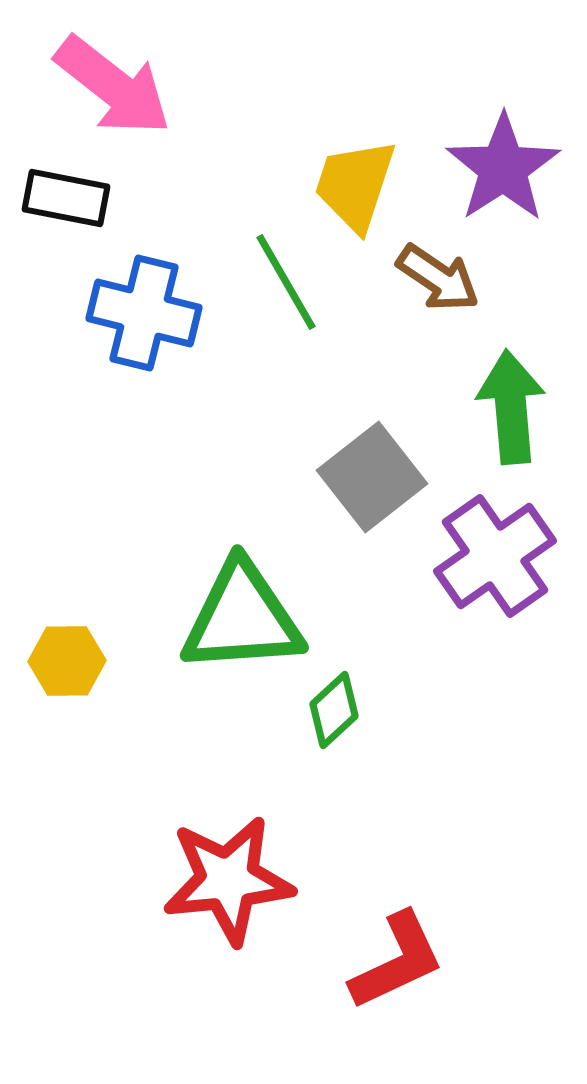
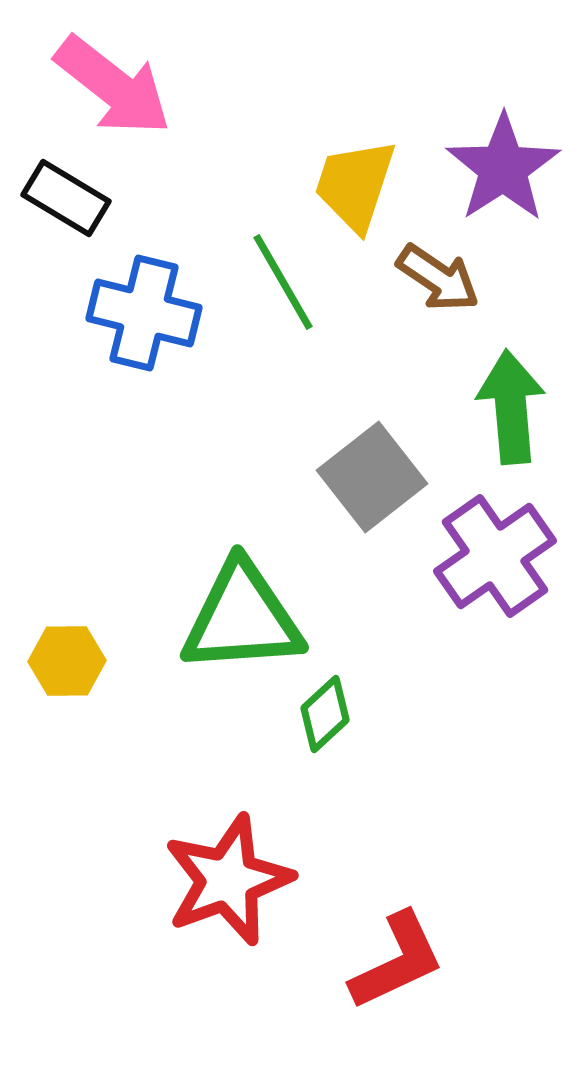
black rectangle: rotated 20 degrees clockwise
green line: moved 3 px left
green diamond: moved 9 px left, 4 px down
red star: rotated 14 degrees counterclockwise
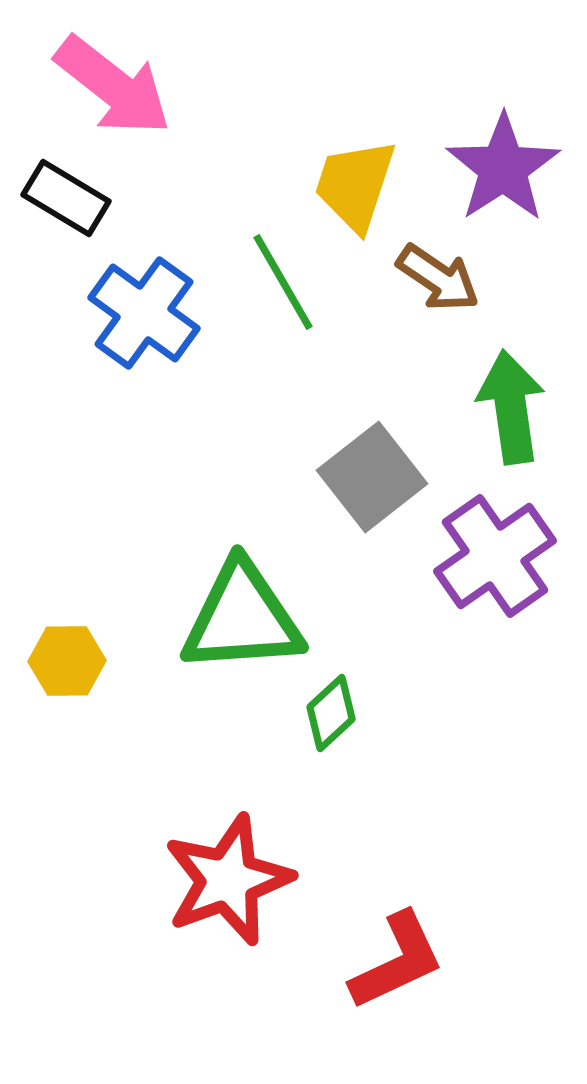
blue cross: rotated 22 degrees clockwise
green arrow: rotated 3 degrees counterclockwise
green diamond: moved 6 px right, 1 px up
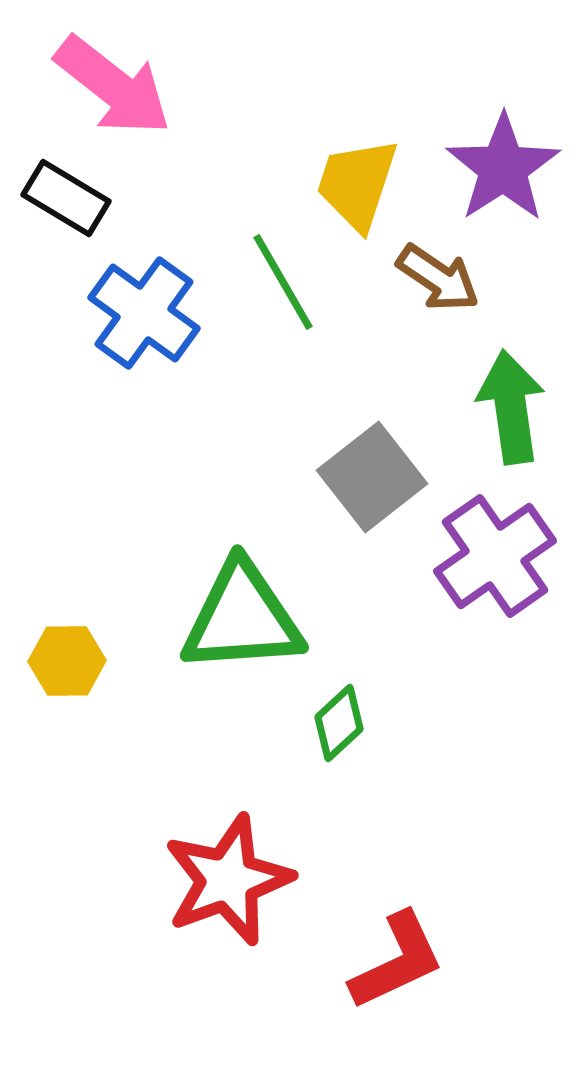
yellow trapezoid: moved 2 px right, 1 px up
green diamond: moved 8 px right, 10 px down
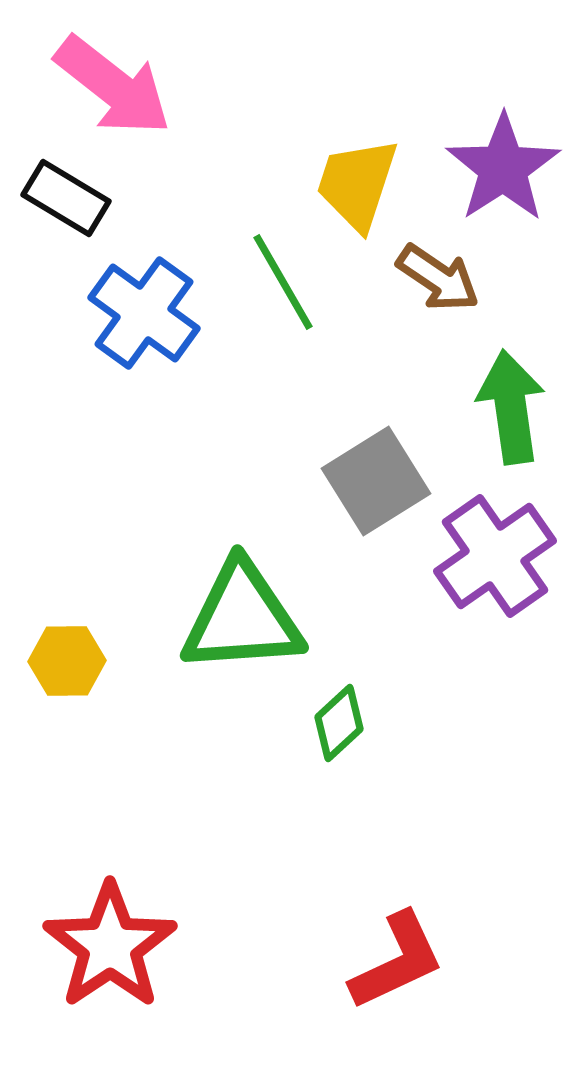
gray square: moved 4 px right, 4 px down; rotated 6 degrees clockwise
red star: moved 118 px left, 66 px down; rotated 14 degrees counterclockwise
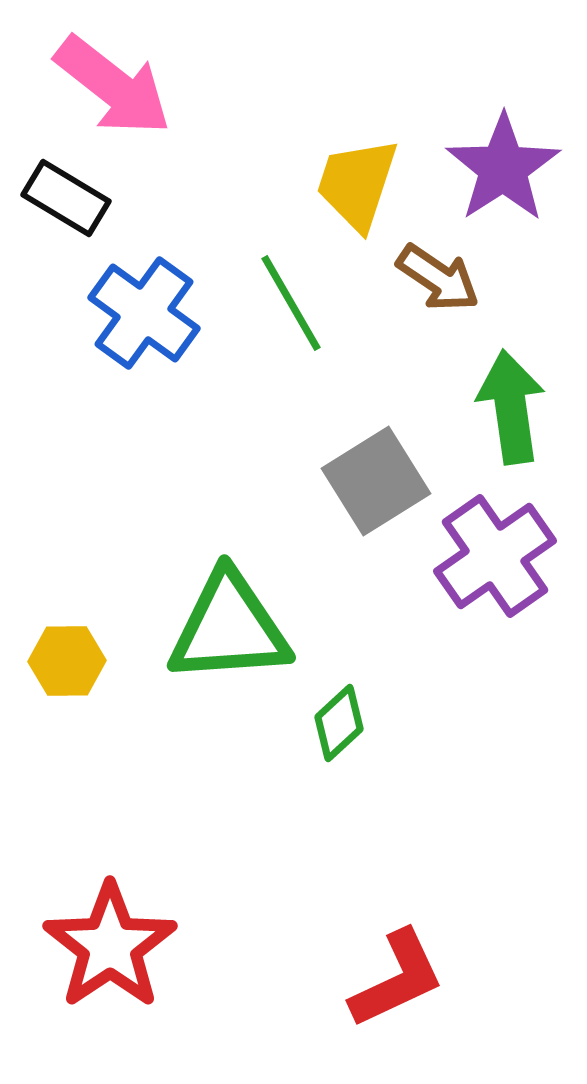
green line: moved 8 px right, 21 px down
green triangle: moved 13 px left, 10 px down
red L-shape: moved 18 px down
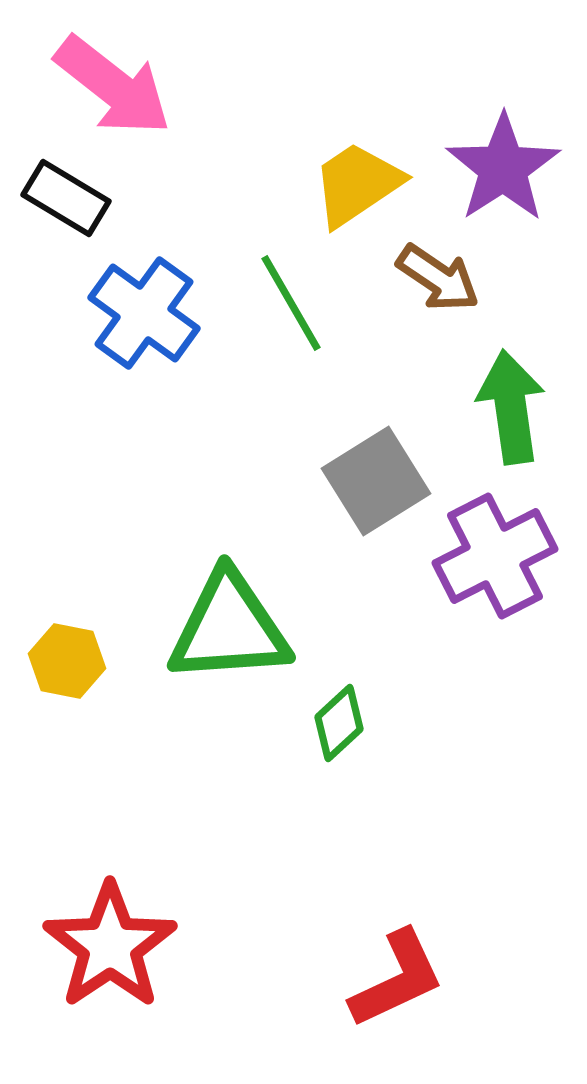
yellow trapezoid: rotated 38 degrees clockwise
purple cross: rotated 8 degrees clockwise
yellow hexagon: rotated 12 degrees clockwise
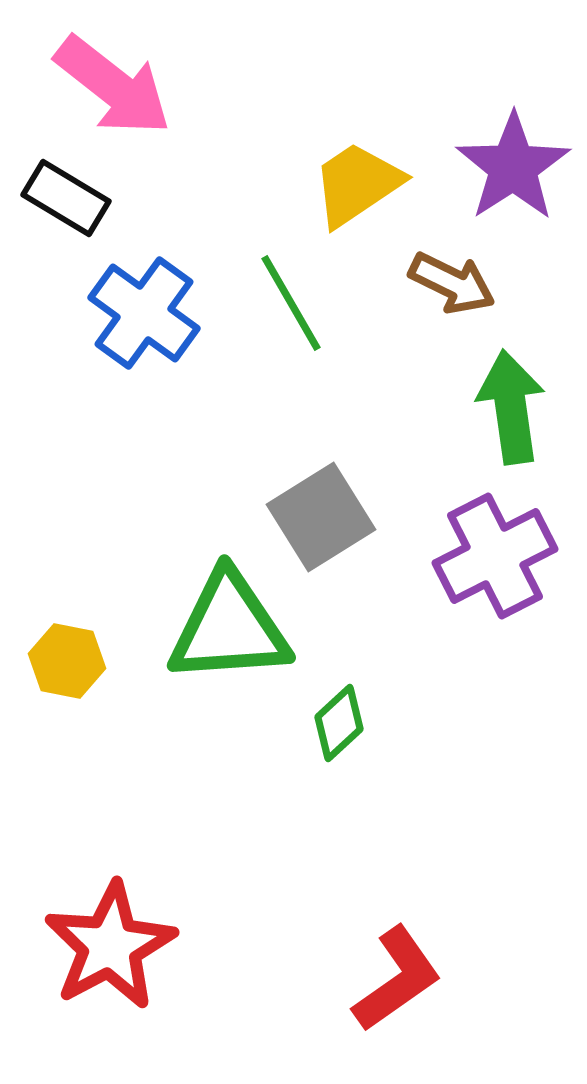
purple star: moved 10 px right, 1 px up
brown arrow: moved 14 px right, 5 px down; rotated 8 degrees counterclockwise
gray square: moved 55 px left, 36 px down
red star: rotated 6 degrees clockwise
red L-shape: rotated 10 degrees counterclockwise
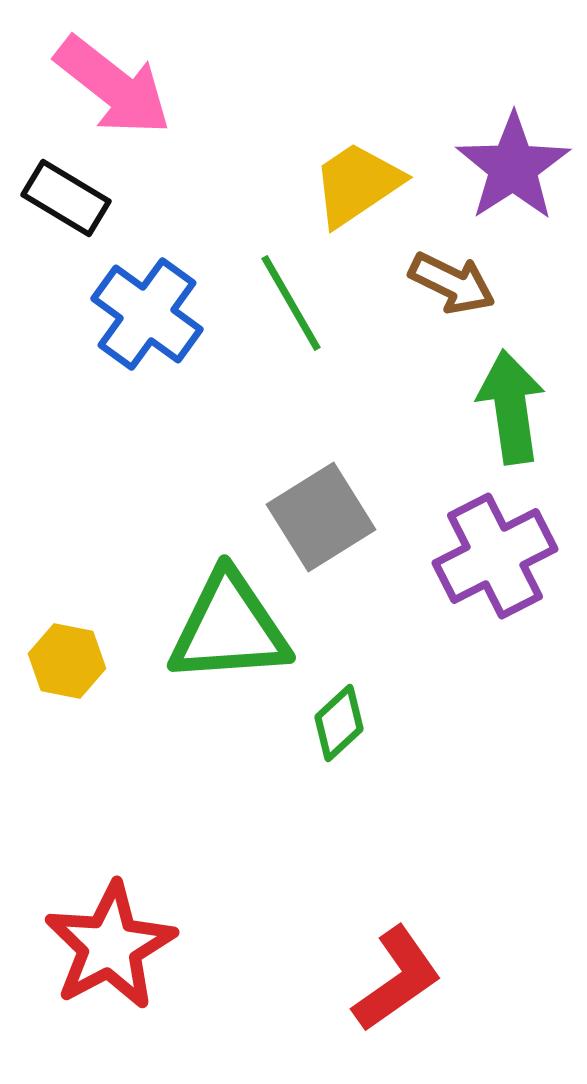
blue cross: moved 3 px right, 1 px down
